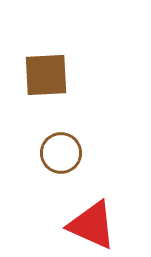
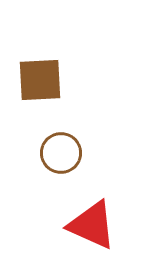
brown square: moved 6 px left, 5 px down
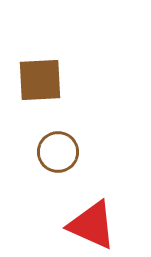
brown circle: moved 3 px left, 1 px up
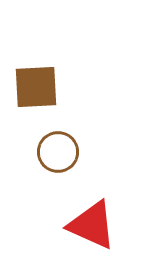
brown square: moved 4 px left, 7 px down
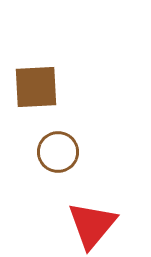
red triangle: rotated 46 degrees clockwise
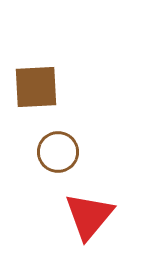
red triangle: moved 3 px left, 9 px up
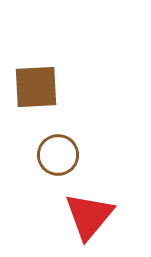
brown circle: moved 3 px down
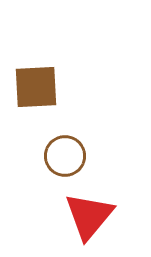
brown circle: moved 7 px right, 1 px down
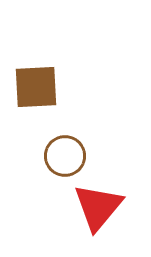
red triangle: moved 9 px right, 9 px up
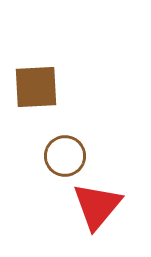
red triangle: moved 1 px left, 1 px up
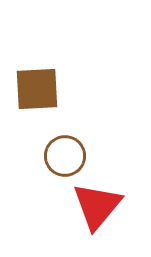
brown square: moved 1 px right, 2 px down
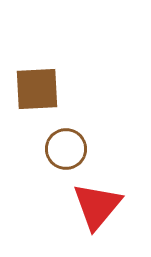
brown circle: moved 1 px right, 7 px up
